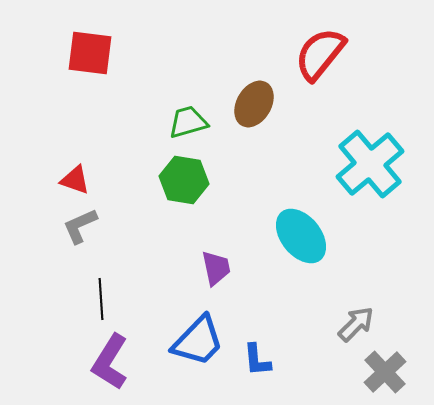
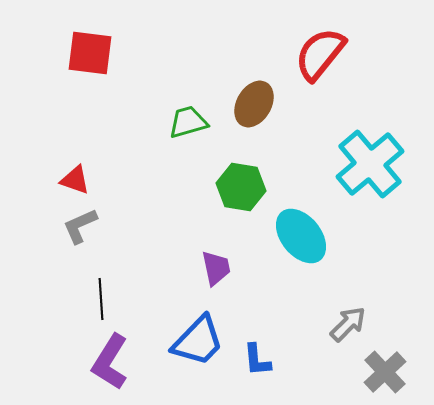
green hexagon: moved 57 px right, 7 px down
gray arrow: moved 8 px left
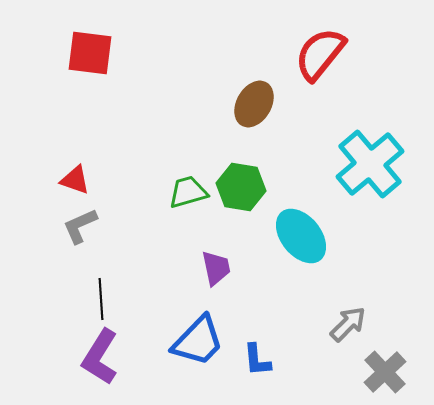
green trapezoid: moved 70 px down
purple L-shape: moved 10 px left, 5 px up
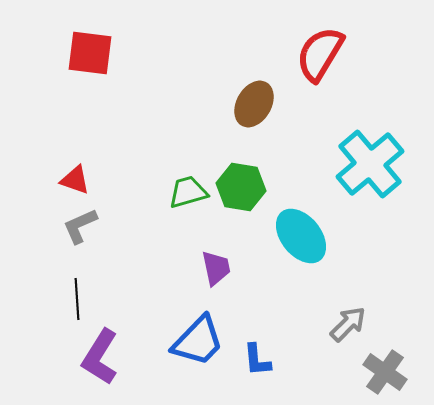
red semicircle: rotated 8 degrees counterclockwise
black line: moved 24 px left
gray cross: rotated 12 degrees counterclockwise
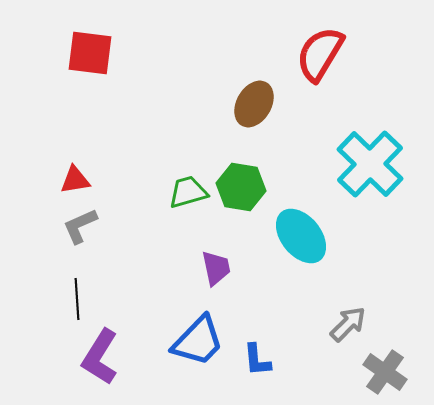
cyan cross: rotated 6 degrees counterclockwise
red triangle: rotated 28 degrees counterclockwise
